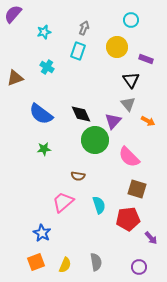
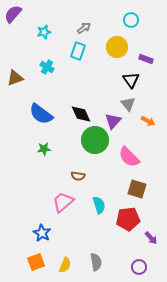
gray arrow: rotated 32 degrees clockwise
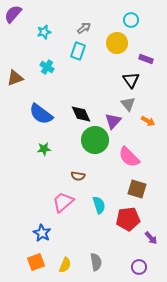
yellow circle: moved 4 px up
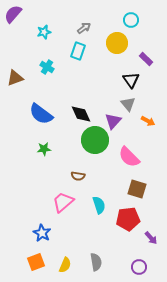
purple rectangle: rotated 24 degrees clockwise
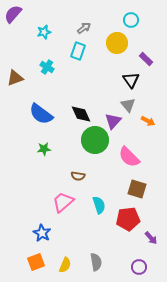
gray triangle: moved 1 px down
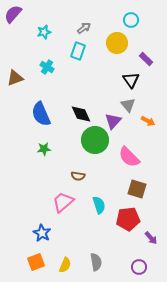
blue semicircle: rotated 30 degrees clockwise
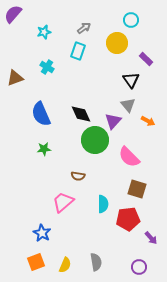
cyan semicircle: moved 4 px right, 1 px up; rotated 18 degrees clockwise
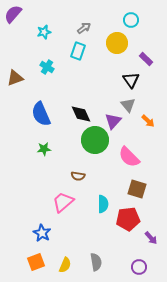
orange arrow: rotated 16 degrees clockwise
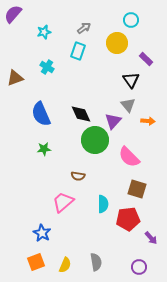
orange arrow: rotated 40 degrees counterclockwise
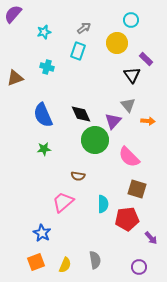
cyan cross: rotated 16 degrees counterclockwise
black triangle: moved 1 px right, 5 px up
blue semicircle: moved 2 px right, 1 px down
red pentagon: moved 1 px left
gray semicircle: moved 1 px left, 2 px up
